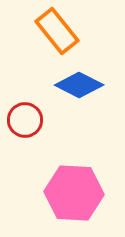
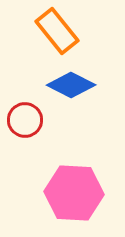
blue diamond: moved 8 px left
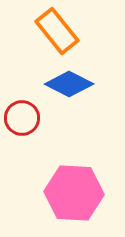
blue diamond: moved 2 px left, 1 px up
red circle: moved 3 px left, 2 px up
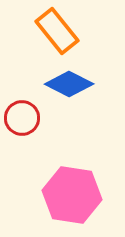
pink hexagon: moved 2 px left, 2 px down; rotated 6 degrees clockwise
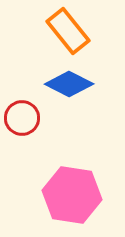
orange rectangle: moved 11 px right
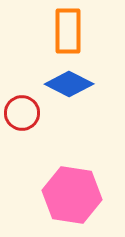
orange rectangle: rotated 39 degrees clockwise
red circle: moved 5 px up
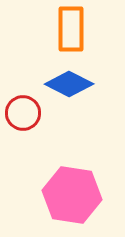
orange rectangle: moved 3 px right, 2 px up
red circle: moved 1 px right
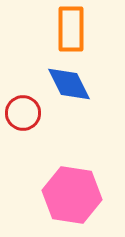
blue diamond: rotated 36 degrees clockwise
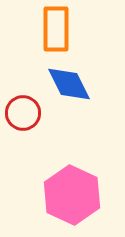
orange rectangle: moved 15 px left
pink hexagon: rotated 16 degrees clockwise
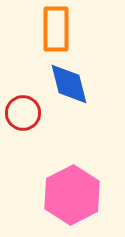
blue diamond: rotated 12 degrees clockwise
pink hexagon: rotated 8 degrees clockwise
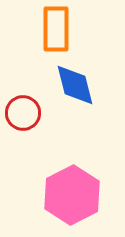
blue diamond: moved 6 px right, 1 px down
